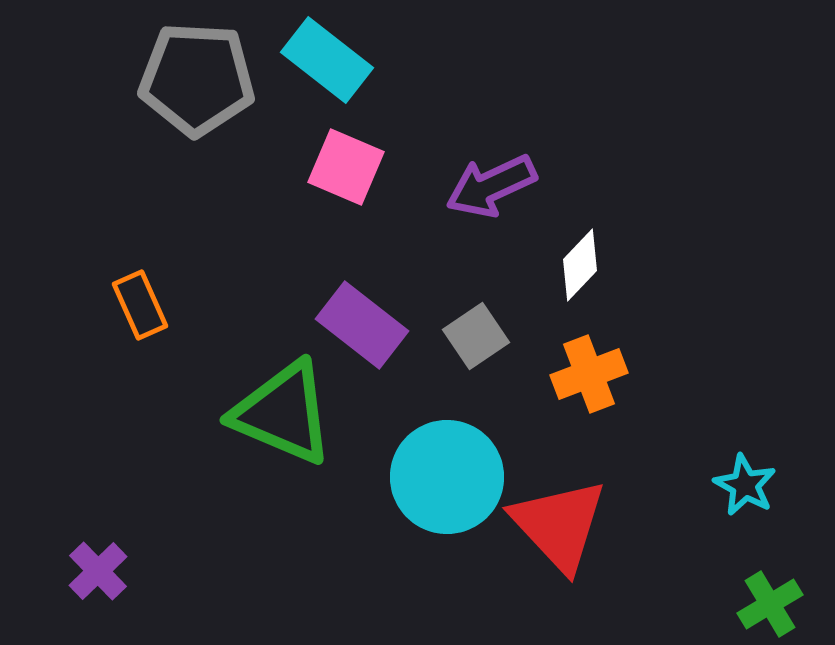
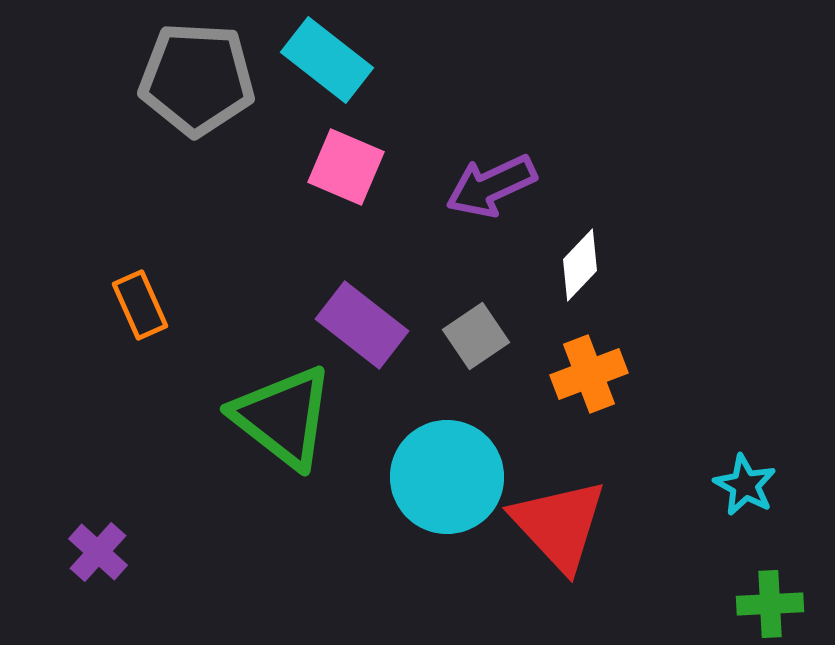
green triangle: moved 4 px down; rotated 15 degrees clockwise
purple cross: moved 19 px up; rotated 4 degrees counterclockwise
green cross: rotated 28 degrees clockwise
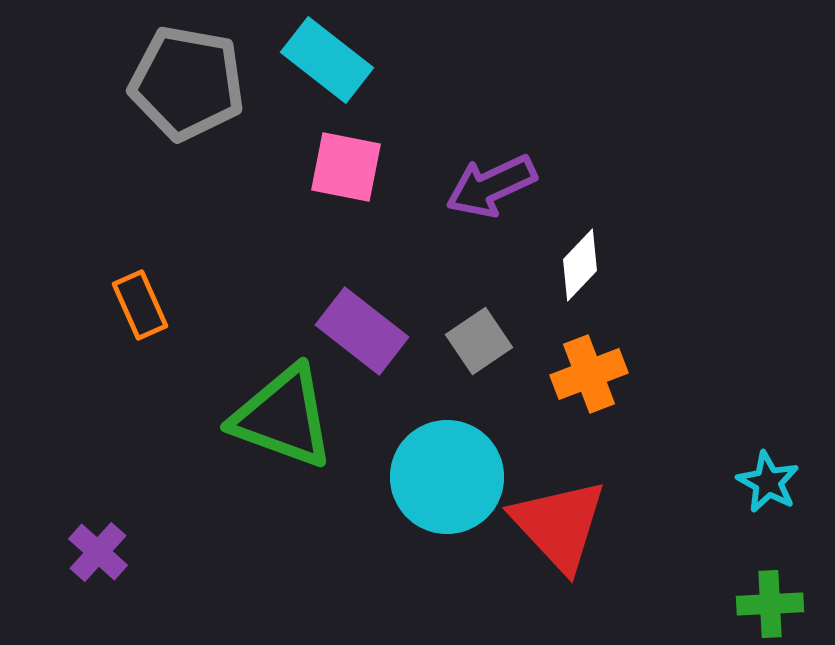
gray pentagon: moved 10 px left, 4 px down; rotated 7 degrees clockwise
pink square: rotated 12 degrees counterclockwise
purple rectangle: moved 6 px down
gray square: moved 3 px right, 5 px down
green triangle: rotated 18 degrees counterclockwise
cyan star: moved 23 px right, 3 px up
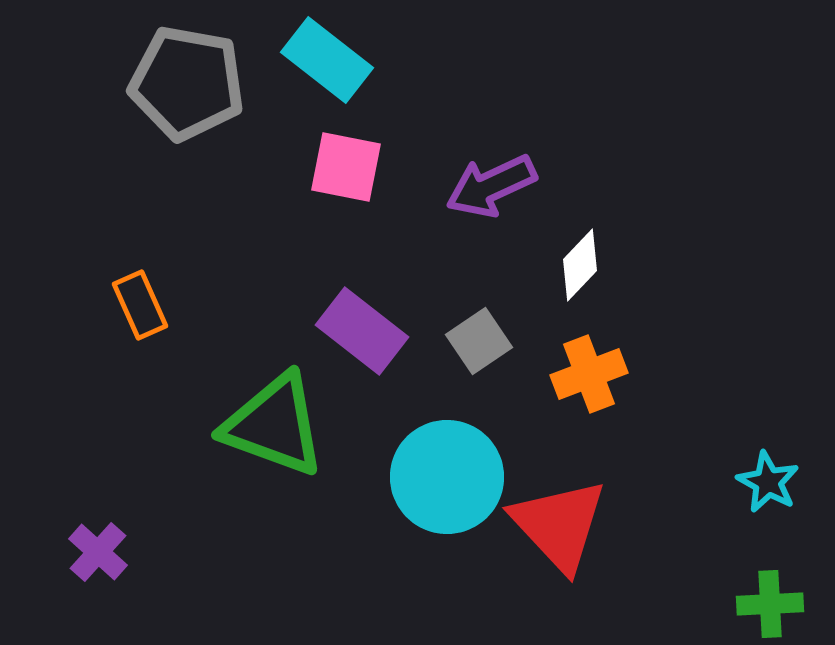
green triangle: moved 9 px left, 8 px down
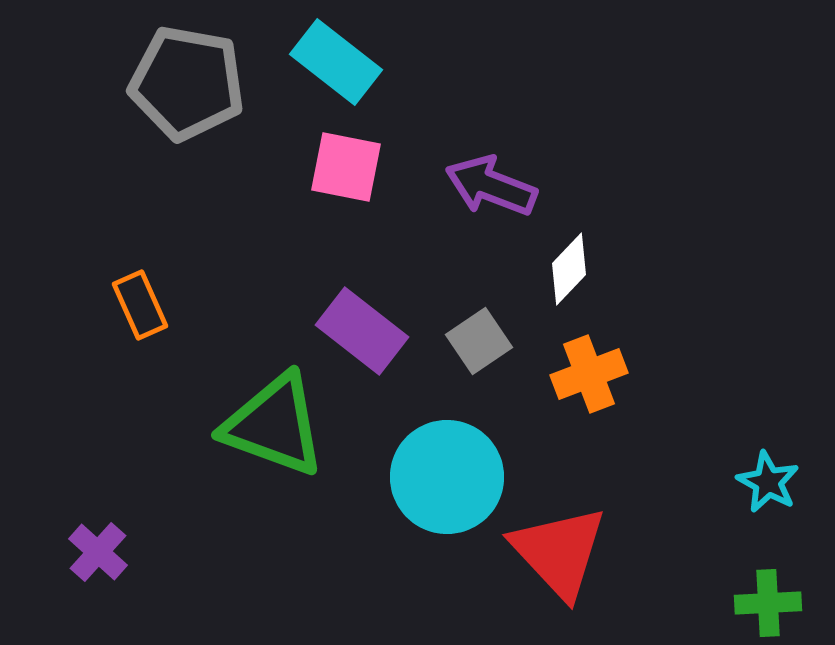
cyan rectangle: moved 9 px right, 2 px down
purple arrow: rotated 46 degrees clockwise
white diamond: moved 11 px left, 4 px down
red triangle: moved 27 px down
green cross: moved 2 px left, 1 px up
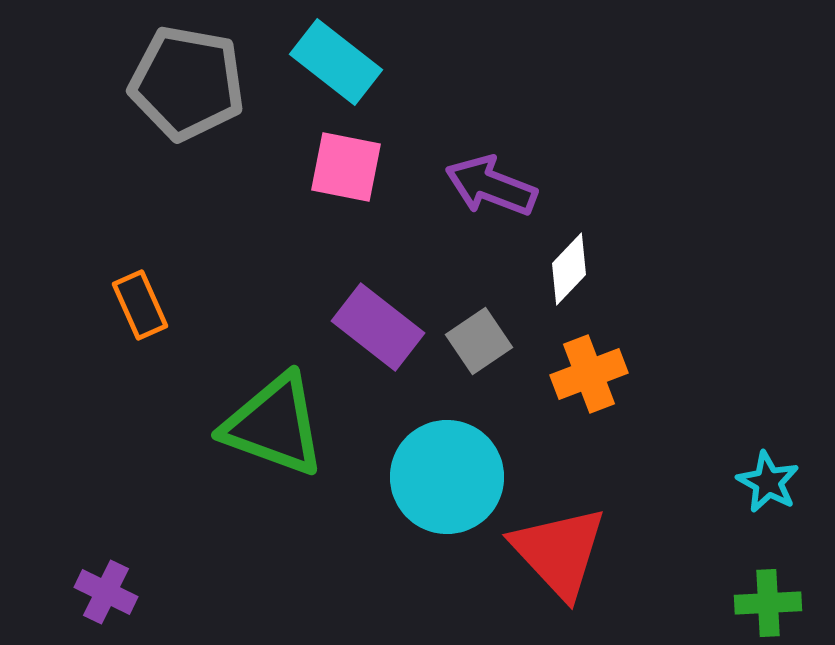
purple rectangle: moved 16 px right, 4 px up
purple cross: moved 8 px right, 40 px down; rotated 16 degrees counterclockwise
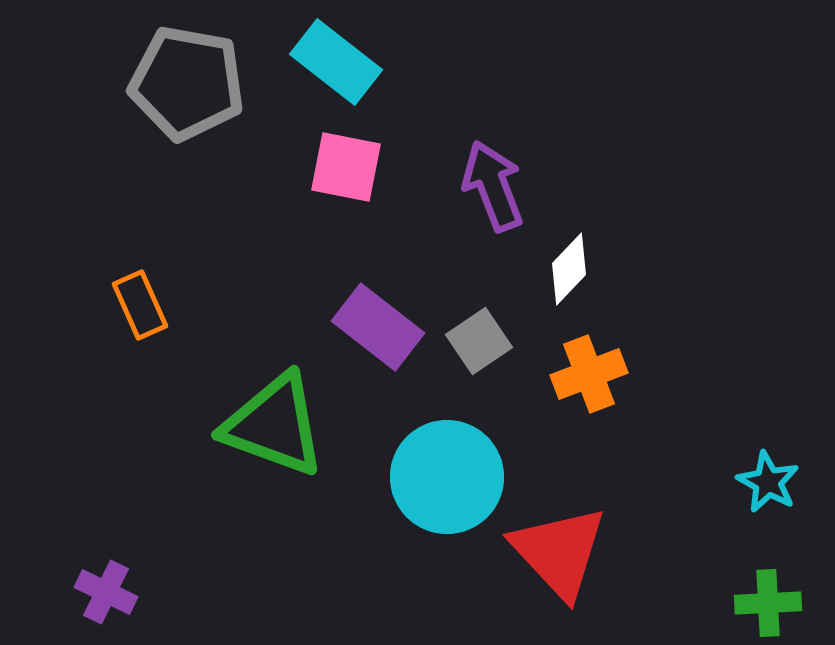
purple arrow: moved 2 px right; rotated 48 degrees clockwise
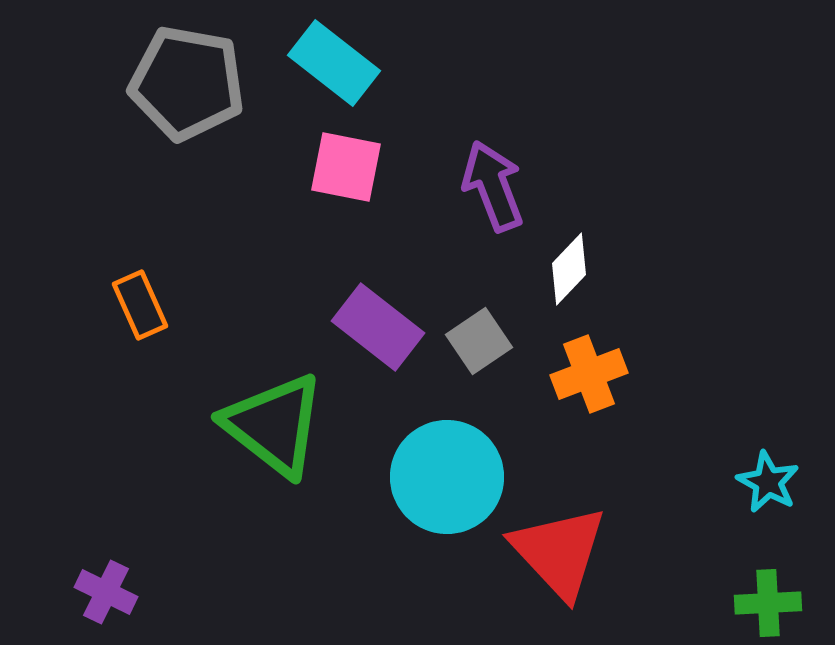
cyan rectangle: moved 2 px left, 1 px down
green triangle: rotated 18 degrees clockwise
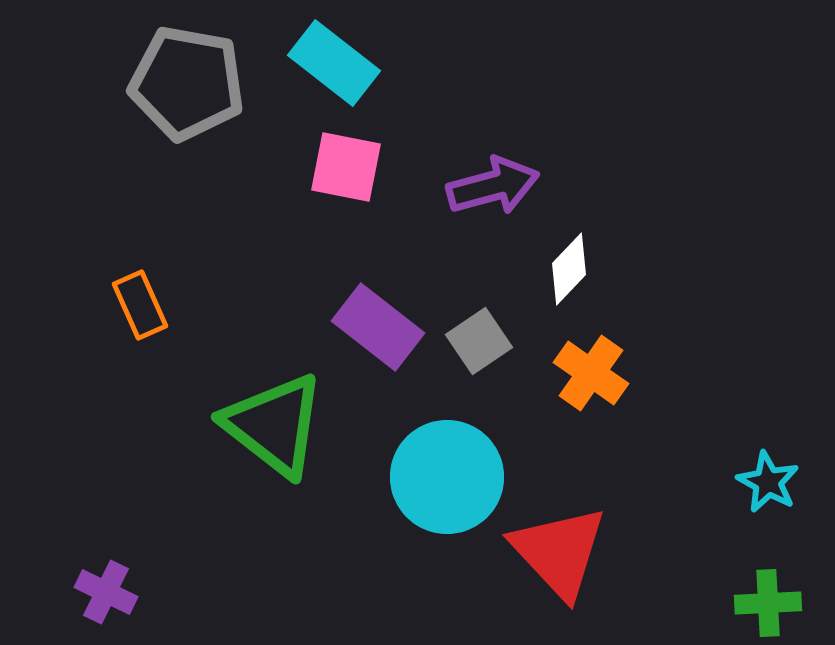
purple arrow: rotated 96 degrees clockwise
orange cross: moved 2 px right, 1 px up; rotated 34 degrees counterclockwise
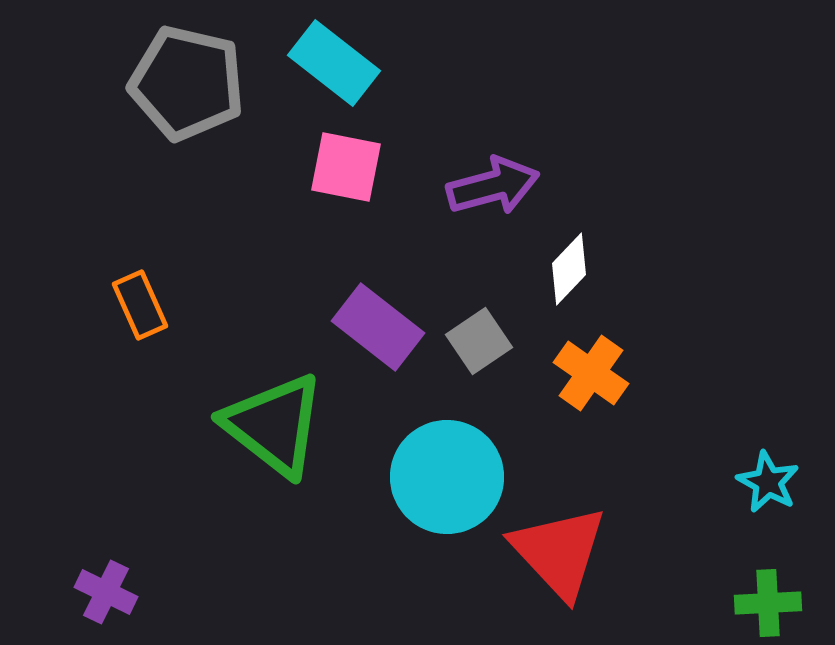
gray pentagon: rotated 3 degrees clockwise
